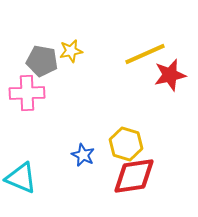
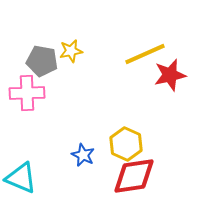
yellow hexagon: rotated 8 degrees clockwise
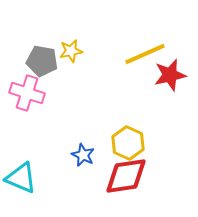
pink cross: rotated 20 degrees clockwise
yellow hexagon: moved 2 px right, 1 px up
red diamond: moved 8 px left
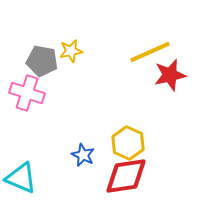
yellow line: moved 5 px right, 2 px up
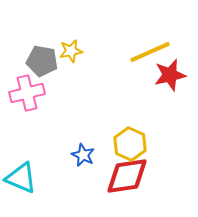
pink cross: rotated 32 degrees counterclockwise
yellow hexagon: moved 2 px right, 1 px down
red diamond: moved 1 px right
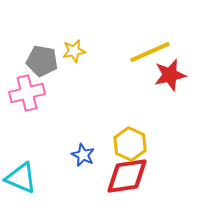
yellow star: moved 3 px right
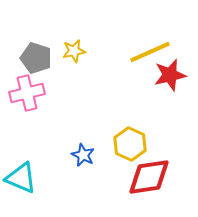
gray pentagon: moved 6 px left, 3 px up; rotated 8 degrees clockwise
red diamond: moved 22 px right, 1 px down
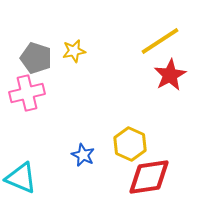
yellow line: moved 10 px right, 11 px up; rotated 9 degrees counterclockwise
red star: rotated 16 degrees counterclockwise
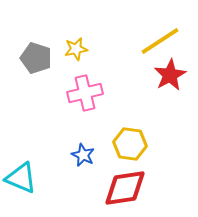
yellow star: moved 2 px right, 2 px up
pink cross: moved 58 px right
yellow hexagon: rotated 16 degrees counterclockwise
red diamond: moved 24 px left, 11 px down
